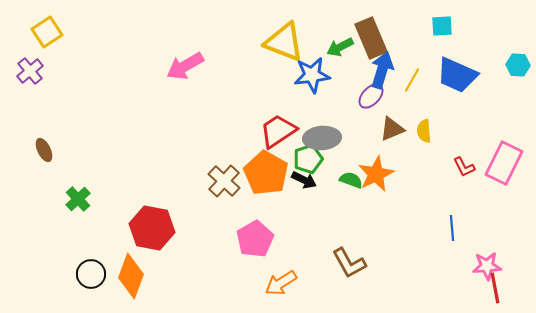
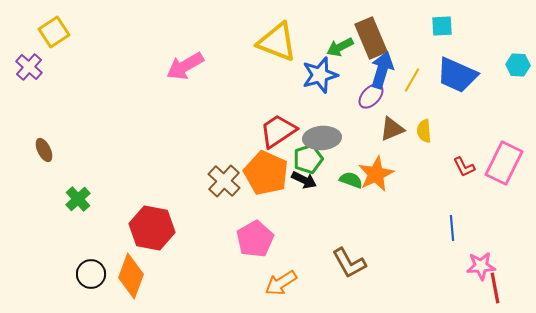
yellow square: moved 7 px right
yellow triangle: moved 7 px left
purple cross: moved 1 px left, 4 px up; rotated 8 degrees counterclockwise
blue star: moved 8 px right; rotated 9 degrees counterclockwise
orange pentagon: rotated 6 degrees counterclockwise
pink star: moved 6 px left
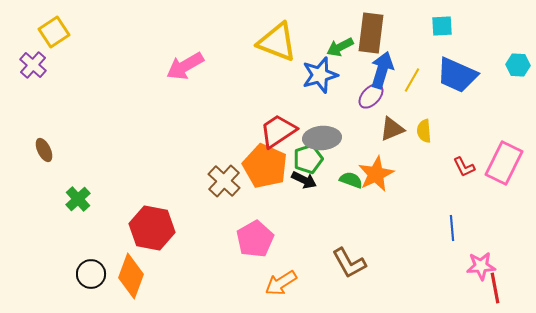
brown rectangle: moved 5 px up; rotated 30 degrees clockwise
purple cross: moved 4 px right, 2 px up
orange pentagon: moved 1 px left, 7 px up
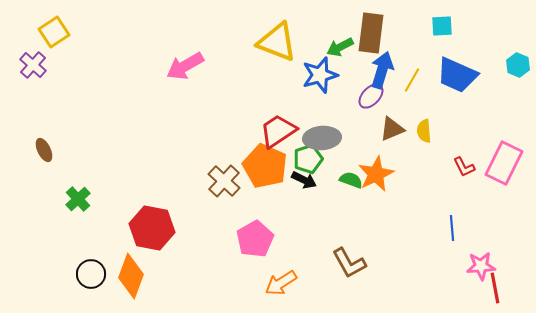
cyan hexagon: rotated 20 degrees clockwise
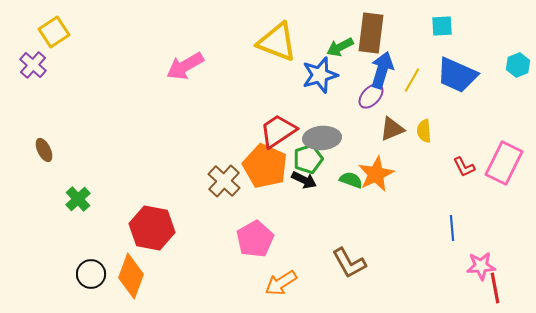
cyan hexagon: rotated 15 degrees clockwise
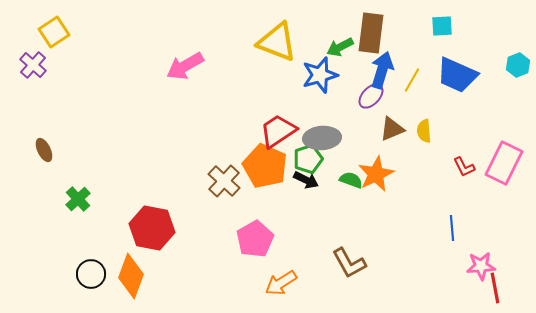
black arrow: moved 2 px right
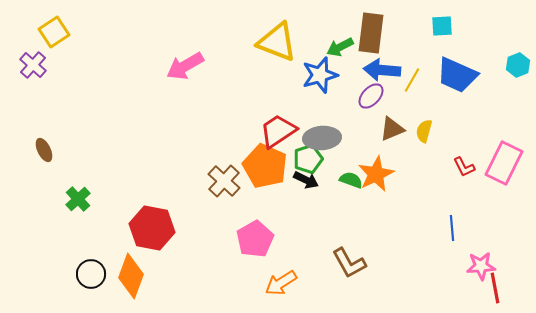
blue arrow: rotated 102 degrees counterclockwise
yellow semicircle: rotated 20 degrees clockwise
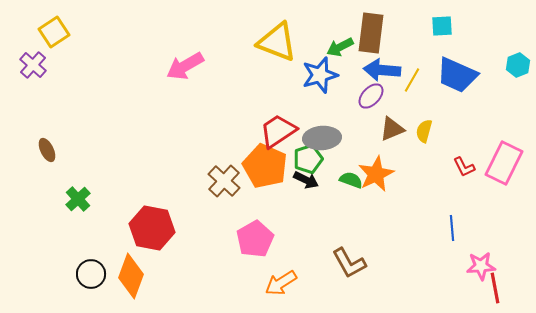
brown ellipse: moved 3 px right
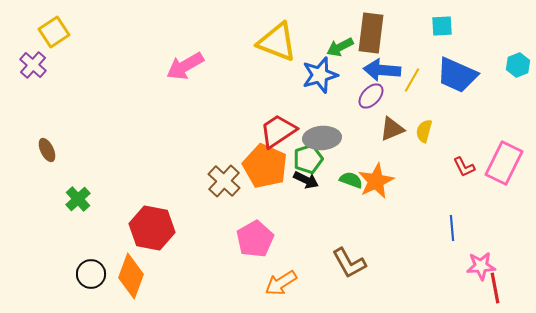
orange star: moved 7 px down
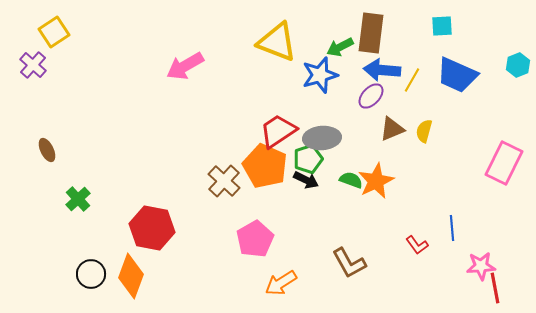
red L-shape: moved 47 px left, 78 px down; rotated 10 degrees counterclockwise
